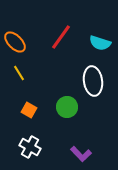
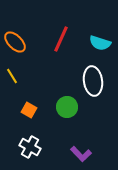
red line: moved 2 px down; rotated 12 degrees counterclockwise
yellow line: moved 7 px left, 3 px down
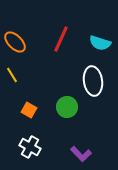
yellow line: moved 1 px up
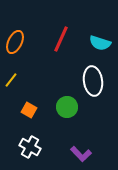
orange ellipse: rotated 70 degrees clockwise
yellow line: moved 1 px left, 5 px down; rotated 70 degrees clockwise
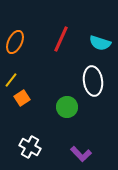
orange square: moved 7 px left, 12 px up; rotated 28 degrees clockwise
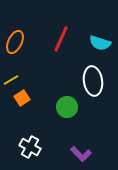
yellow line: rotated 21 degrees clockwise
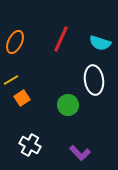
white ellipse: moved 1 px right, 1 px up
green circle: moved 1 px right, 2 px up
white cross: moved 2 px up
purple L-shape: moved 1 px left, 1 px up
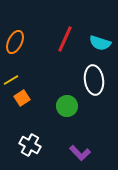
red line: moved 4 px right
green circle: moved 1 px left, 1 px down
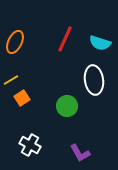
purple L-shape: rotated 15 degrees clockwise
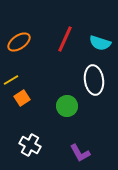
orange ellipse: moved 4 px right; rotated 30 degrees clockwise
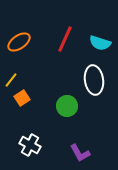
yellow line: rotated 21 degrees counterclockwise
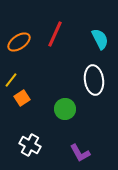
red line: moved 10 px left, 5 px up
cyan semicircle: moved 4 px up; rotated 135 degrees counterclockwise
green circle: moved 2 px left, 3 px down
